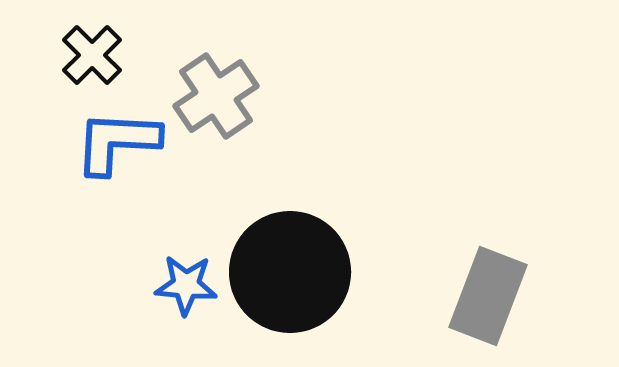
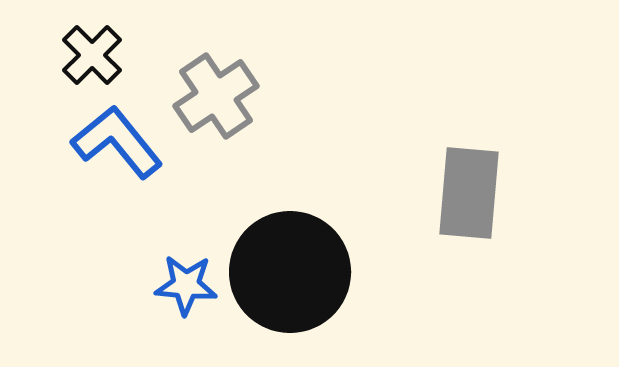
blue L-shape: rotated 48 degrees clockwise
gray rectangle: moved 19 px left, 103 px up; rotated 16 degrees counterclockwise
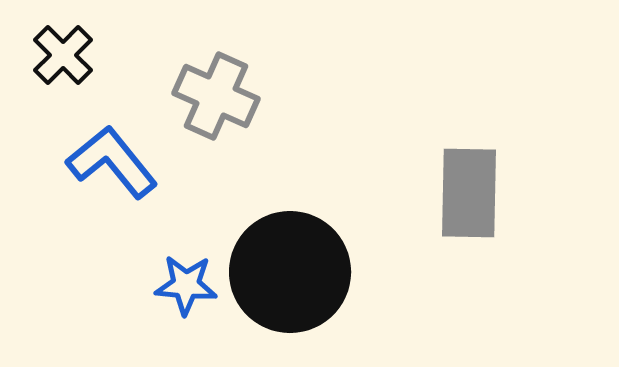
black cross: moved 29 px left
gray cross: rotated 32 degrees counterclockwise
blue L-shape: moved 5 px left, 20 px down
gray rectangle: rotated 4 degrees counterclockwise
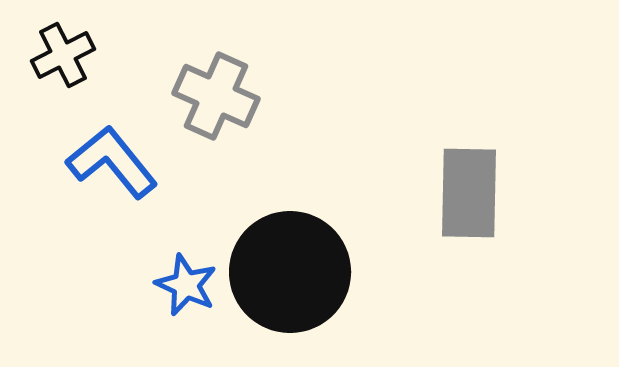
black cross: rotated 18 degrees clockwise
blue star: rotated 20 degrees clockwise
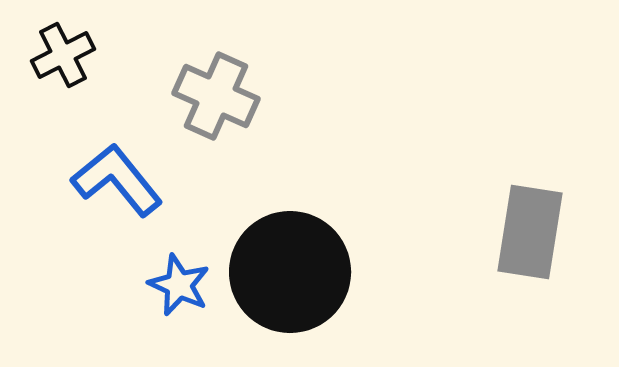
blue L-shape: moved 5 px right, 18 px down
gray rectangle: moved 61 px right, 39 px down; rotated 8 degrees clockwise
blue star: moved 7 px left
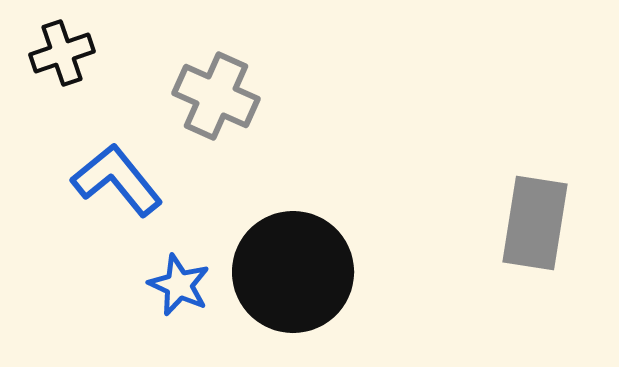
black cross: moved 1 px left, 2 px up; rotated 8 degrees clockwise
gray rectangle: moved 5 px right, 9 px up
black circle: moved 3 px right
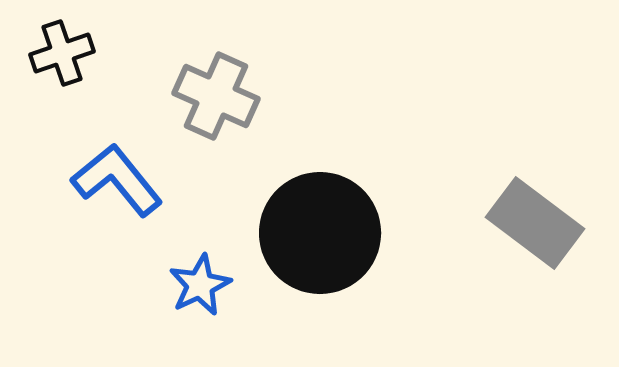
gray rectangle: rotated 62 degrees counterclockwise
black circle: moved 27 px right, 39 px up
blue star: moved 21 px right; rotated 22 degrees clockwise
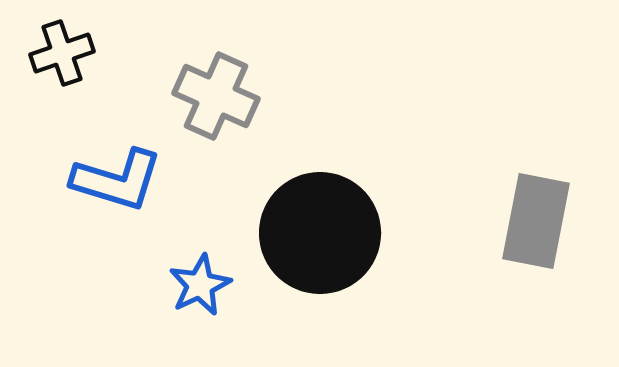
blue L-shape: rotated 146 degrees clockwise
gray rectangle: moved 1 px right, 2 px up; rotated 64 degrees clockwise
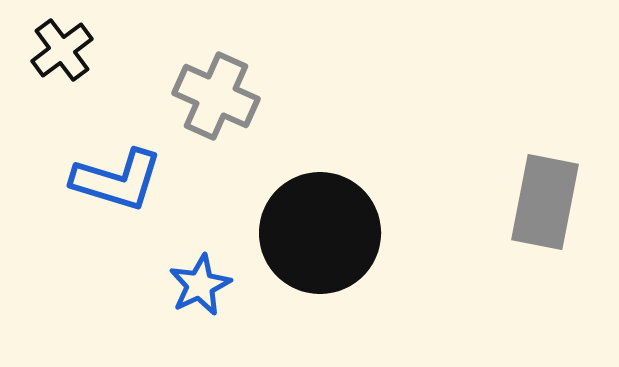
black cross: moved 3 px up; rotated 18 degrees counterclockwise
gray rectangle: moved 9 px right, 19 px up
